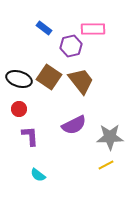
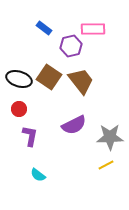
purple L-shape: rotated 15 degrees clockwise
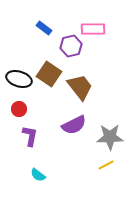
brown square: moved 3 px up
brown trapezoid: moved 1 px left, 6 px down
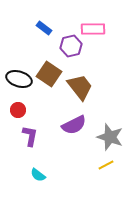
red circle: moved 1 px left, 1 px down
gray star: rotated 20 degrees clockwise
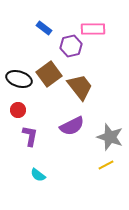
brown square: rotated 20 degrees clockwise
purple semicircle: moved 2 px left, 1 px down
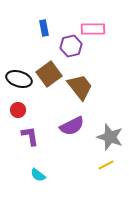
blue rectangle: rotated 42 degrees clockwise
purple L-shape: rotated 20 degrees counterclockwise
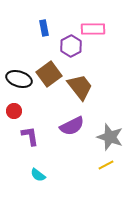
purple hexagon: rotated 15 degrees counterclockwise
red circle: moved 4 px left, 1 px down
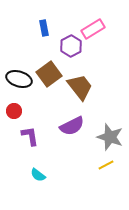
pink rectangle: rotated 30 degrees counterclockwise
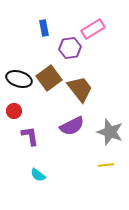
purple hexagon: moved 1 px left, 2 px down; rotated 20 degrees clockwise
brown square: moved 4 px down
brown trapezoid: moved 2 px down
gray star: moved 5 px up
yellow line: rotated 21 degrees clockwise
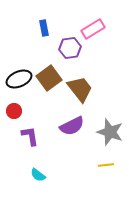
black ellipse: rotated 40 degrees counterclockwise
